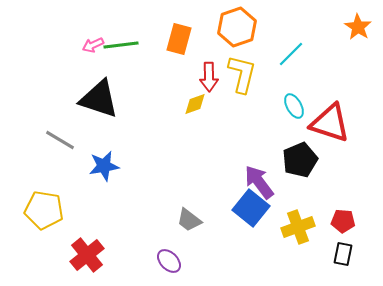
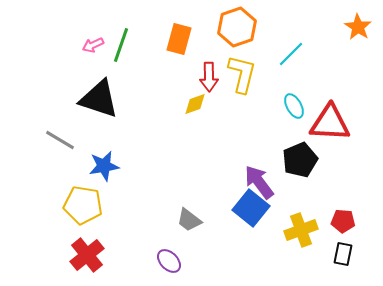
green line: rotated 64 degrees counterclockwise
red triangle: rotated 15 degrees counterclockwise
yellow pentagon: moved 39 px right, 5 px up
yellow cross: moved 3 px right, 3 px down
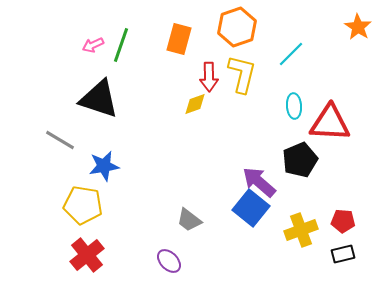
cyan ellipse: rotated 25 degrees clockwise
purple arrow: rotated 12 degrees counterclockwise
black rectangle: rotated 65 degrees clockwise
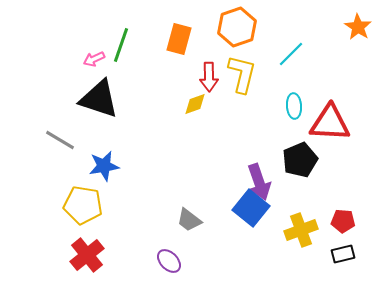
pink arrow: moved 1 px right, 14 px down
purple arrow: rotated 150 degrees counterclockwise
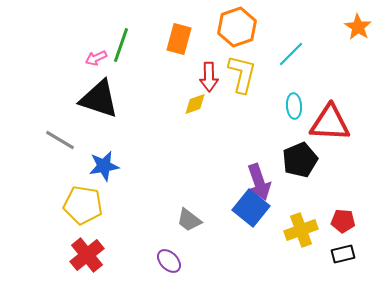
pink arrow: moved 2 px right, 1 px up
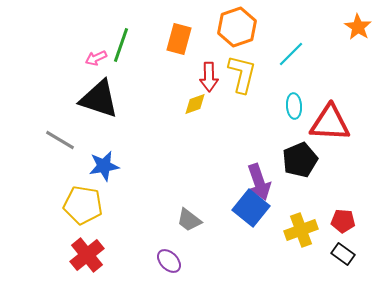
black rectangle: rotated 50 degrees clockwise
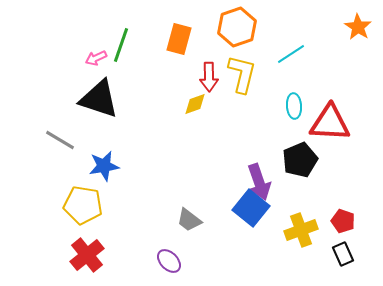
cyan line: rotated 12 degrees clockwise
red pentagon: rotated 15 degrees clockwise
black rectangle: rotated 30 degrees clockwise
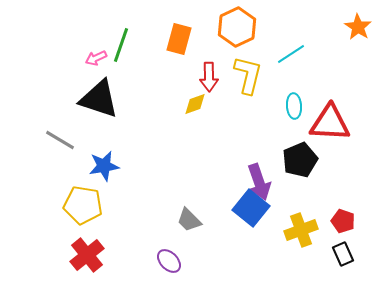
orange hexagon: rotated 6 degrees counterclockwise
yellow L-shape: moved 6 px right, 1 px down
gray trapezoid: rotated 8 degrees clockwise
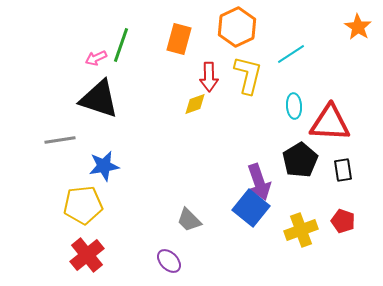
gray line: rotated 40 degrees counterclockwise
black pentagon: rotated 8 degrees counterclockwise
yellow pentagon: rotated 15 degrees counterclockwise
black rectangle: moved 84 px up; rotated 15 degrees clockwise
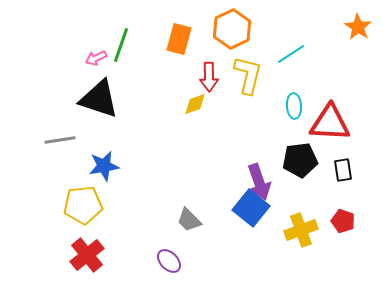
orange hexagon: moved 5 px left, 2 px down
black pentagon: rotated 24 degrees clockwise
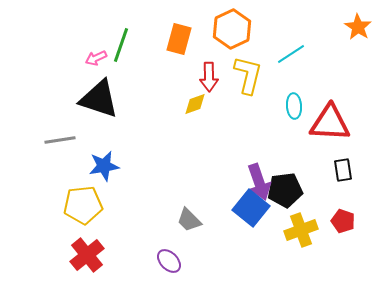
black pentagon: moved 15 px left, 30 px down
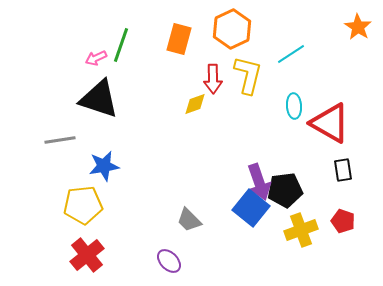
red arrow: moved 4 px right, 2 px down
red triangle: rotated 27 degrees clockwise
